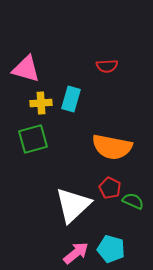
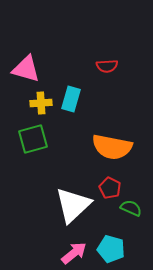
green semicircle: moved 2 px left, 7 px down
pink arrow: moved 2 px left
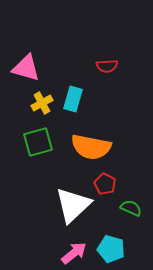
pink triangle: moved 1 px up
cyan rectangle: moved 2 px right
yellow cross: moved 1 px right; rotated 25 degrees counterclockwise
green square: moved 5 px right, 3 px down
orange semicircle: moved 21 px left
red pentagon: moved 5 px left, 4 px up
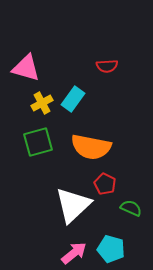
cyan rectangle: rotated 20 degrees clockwise
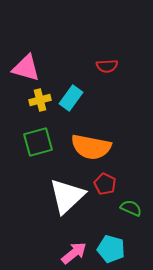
cyan rectangle: moved 2 px left, 1 px up
yellow cross: moved 2 px left, 3 px up; rotated 15 degrees clockwise
white triangle: moved 6 px left, 9 px up
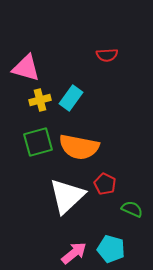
red semicircle: moved 11 px up
orange semicircle: moved 12 px left
green semicircle: moved 1 px right, 1 px down
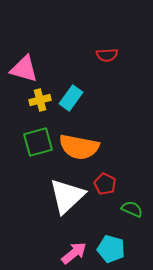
pink triangle: moved 2 px left, 1 px down
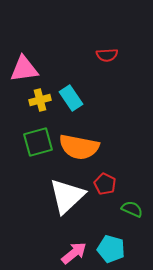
pink triangle: rotated 24 degrees counterclockwise
cyan rectangle: rotated 70 degrees counterclockwise
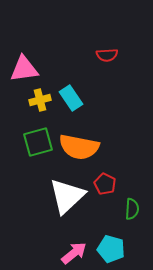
green semicircle: rotated 70 degrees clockwise
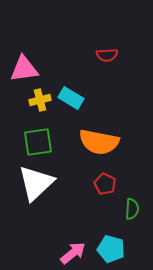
cyan rectangle: rotated 25 degrees counterclockwise
green square: rotated 8 degrees clockwise
orange semicircle: moved 20 px right, 5 px up
white triangle: moved 31 px left, 13 px up
pink arrow: moved 1 px left
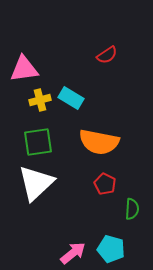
red semicircle: rotated 30 degrees counterclockwise
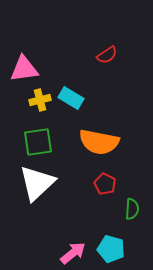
white triangle: moved 1 px right
